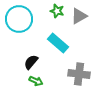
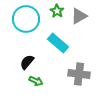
green star: rotated 16 degrees clockwise
cyan circle: moved 7 px right
black semicircle: moved 4 px left
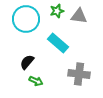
green star: rotated 24 degrees clockwise
gray triangle: rotated 36 degrees clockwise
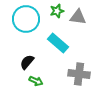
gray triangle: moved 1 px left, 1 px down
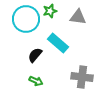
green star: moved 7 px left
black semicircle: moved 8 px right, 7 px up
gray cross: moved 3 px right, 3 px down
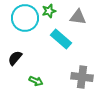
green star: moved 1 px left
cyan circle: moved 1 px left, 1 px up
cyan rectangle: moved 3 px right, 4 px up
black semicircle: moved 20 px left, 3 px down
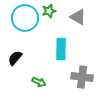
gray triangle: rotated 24 degrees clockwise
cyan rectangle: moved 10 px down; rotated 50 degrees clockwise
green arrow: moved 3 px right, 1 px down
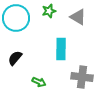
cyan circle: moved 9 px left
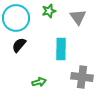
gray triangle: rotated 24 degrees clockwise
black semicircle: moved 4 px right, 13 px up
green arrow: rotated 40 degrees counterclockwise
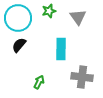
cyan circle: moved 2 px right
green arrow: rotated 48 degrees counterclockwise
